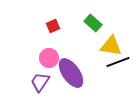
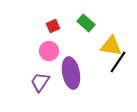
green rectangle: moved 7 px left
pink circle: moved 7 px up
black line: rotated 35 degrees counterclockwise
purple ellipse: rotated 24 degrees clockwise
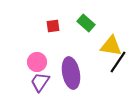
red square: rotated 16 degrees clockwise
pink circle: moved 12 px left, 11 px down
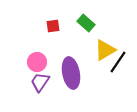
yellow triangle: moved 6 px left, 4 px down; rotated 40 degrees counterclockwise
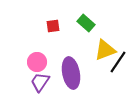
yellow triangle: rotated 10 degrees clockwise
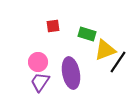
green rectangle: moved 1 px right, 11 px down; rotated 24 degrees counterclockwise
pink circle: moved 1 px right
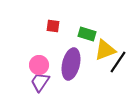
red square: rotated 16 degrees clockwise
pink circle: moved 1 px right, 3 px down
purple ellipse: moved 9 px up; rotated 24 degrees clockwise
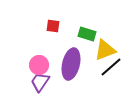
black line: moved 7 px left, 5 px down; rotated 15 degrees clockwise
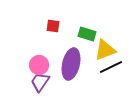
black line: rotated 15 degrees clockwise
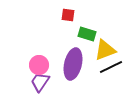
red square: moved 15 px right, 11 px up
purple ellipse: moved 2 px right
